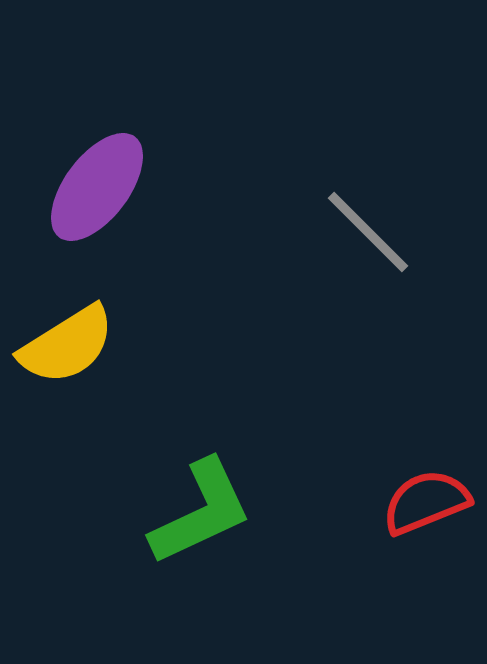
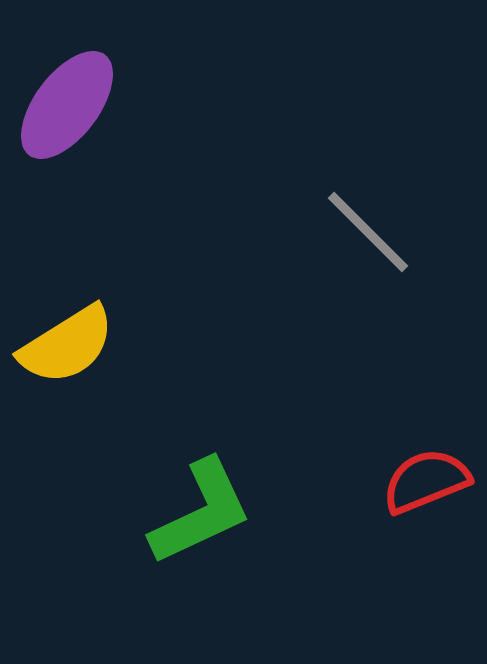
purple ellipse: moved 30 px left, 82 px up
red semicircle: moved 21 px up
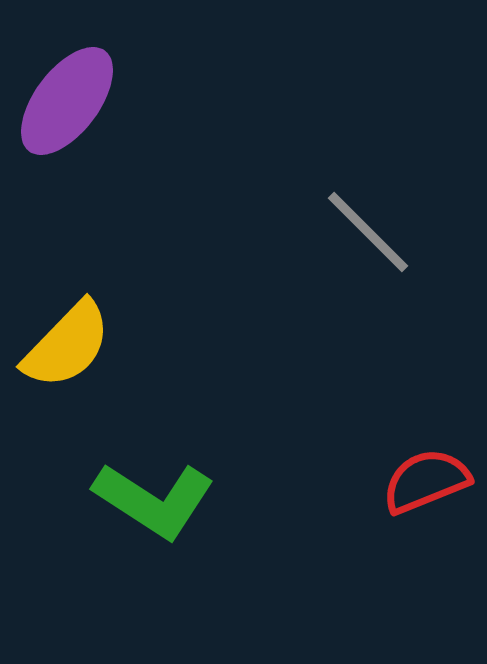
purple ellipse: moved 4 px up
yellow semicircle: rotated 14 degrees counterclockwise
green L-shape: moved 47 px left, 12 px up; rotated 58 degrees clockwise
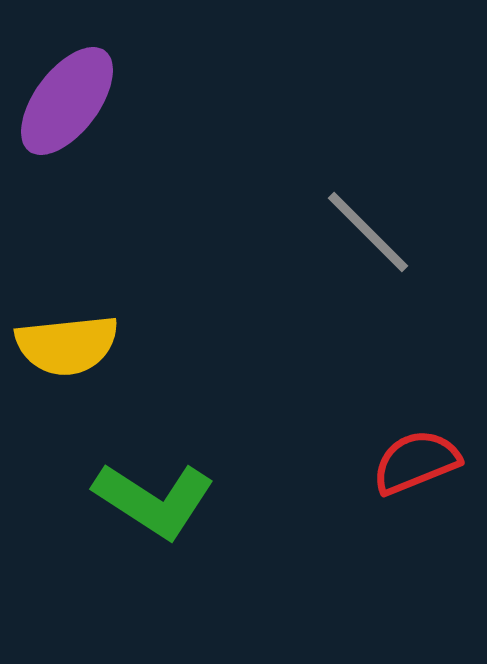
yellow semicircle: rotated 40 degrees clockwise
red semicircle: moved 10 px left, 19 px up
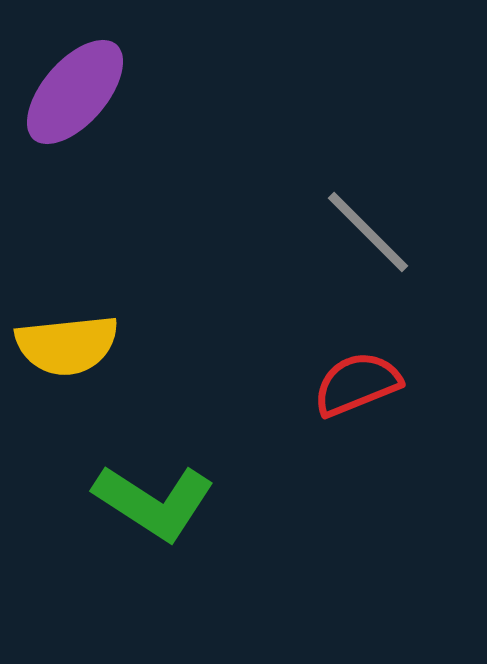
purple ellipse: moved 8 px right, 9 px up; rotated 4 degrees clockwise
red semicircle: moved 59 px left, 78 px up
green L-shape: moved 2 px down
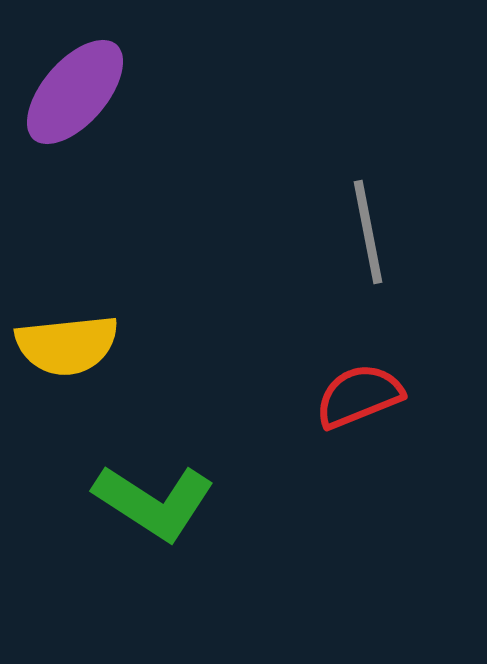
gray line: rotated 34 degrees clockwise
red semicircle: moved 2 px right, 12 px down
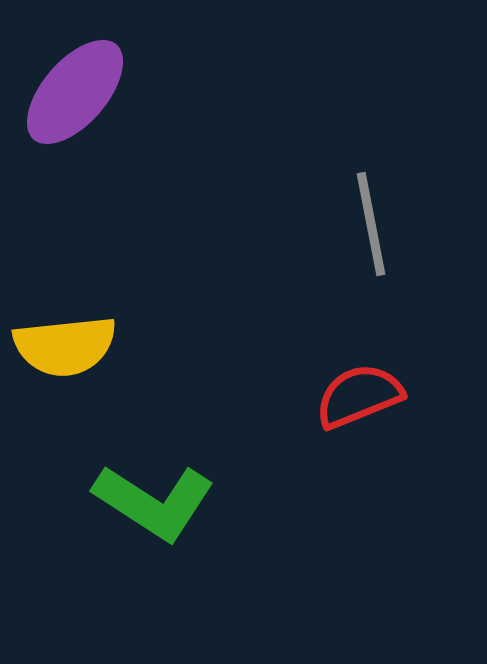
gray line: moved 3 px right, 8 px up
yellow semicircle: moved 2 px left, 1 px down
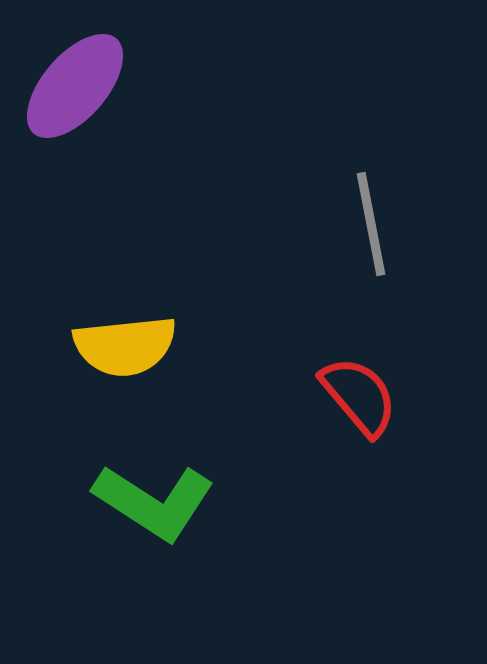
purple ellipse: moved 6 px up
yellow semicircle: moved 60 px right
red semicircle: rotated 72 degrees clockwise
